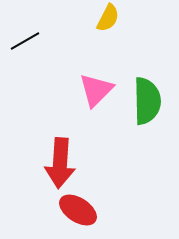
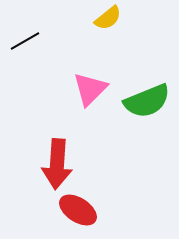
yellow semicircle: rotated 24 degrees clockwise
pink triangle: moved 6 px left, 1 px up
green semicircle: rotated 69 degrees clockwise
red arrow: moved 3 px left, 1 px down
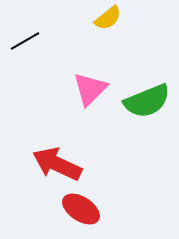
red arrow: rotated 111 degrees clockwise
red ellipse: moved 3 px right, 1 px up
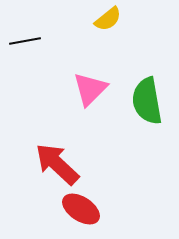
yellow semicircle: moved 1 px down
black line: rotated 20 degrees clockwise
green semicircle: rotated 102 degrees clockwise
red arrow: rotated 18 degrees clockwise
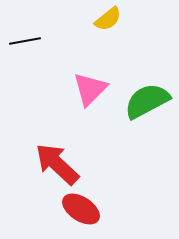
green semicircle: rotated 72 degrees clockwise
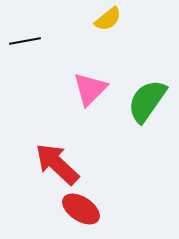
green semicircle: rotated 27 degrees counterclockwise
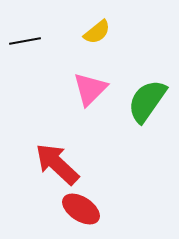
yellow semicircle: moved 11 px left, 13 px down
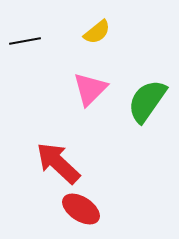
red arrow: moved 1 px right, 1 px up
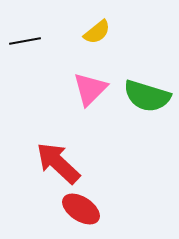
green semicircle: moved 5 px up; rotated 108 degrees counterclockwise
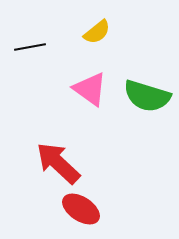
black line: moved 5 px right, 6 px down
pink triangle: rotated 39 degrees counterclockwise
